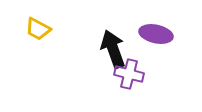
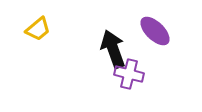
yellow trapezoid: rotated 68 degrees counterclockwise
purple ellipse: moved 1 px left, 3 px up; rotated 32 degrees clockwise
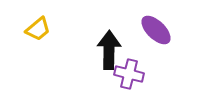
purple ellipse: moved 1 px right, 1 px up
black arrow: moved 4 px left, 1 px down; rotated 21 degrees clockwise
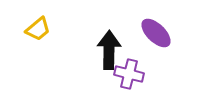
purple ellipse: moved 3 px down
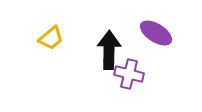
yellow trapezoid: moved 13 px right, 9 px down
purple ellipse: rotated 12 degrees counterclockwise
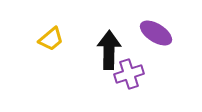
yellow trapezoid: moved 1 px down
purple cross: rotated 32 degrees counterclockwise
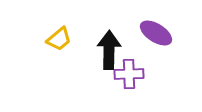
yellow trapezoid: moved 8 px right
purple cross: rotated 16 degrees clockwise
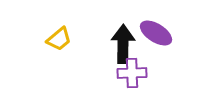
black arrow: moved 14 px right, 6 px up
purple cross: moved 3 px right, 1 px up
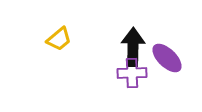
purple ellipse: moved 11 px right, 25 px down; rotated 12 degrees clockwise
black arrow: moved 10 px right, 3 px down
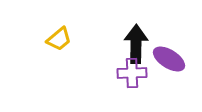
black arrow: moved 3 px right, 3 px up
purple ellipse: moved 2 px right, 1 px down; rotated 12 degrees counterclockwise
